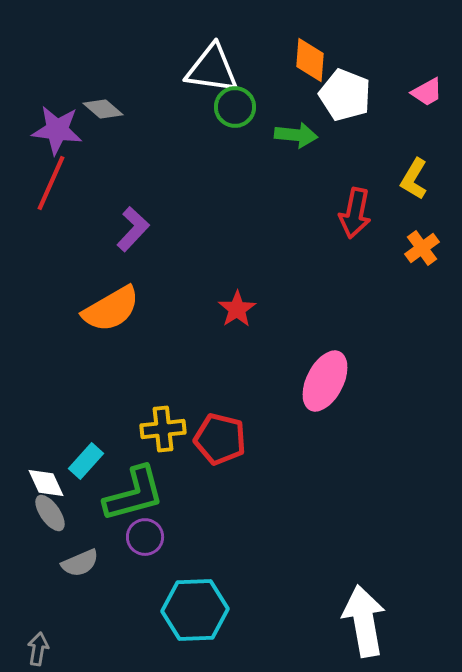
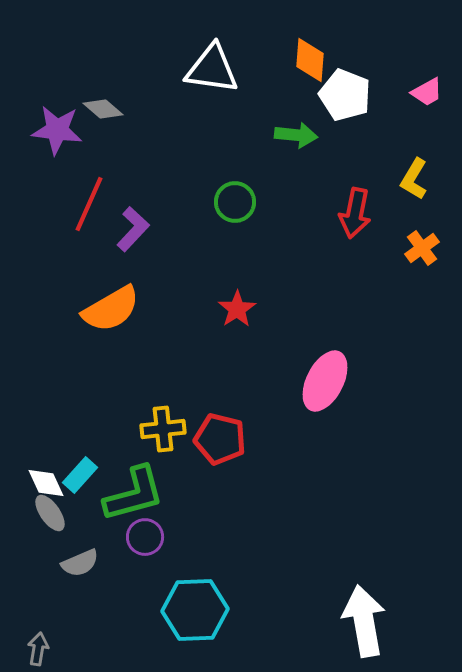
green circle: moved 95 px down
red line: moved 38 px right, 21 px down
cyan rectangle: moved 6 px left, 14 px down
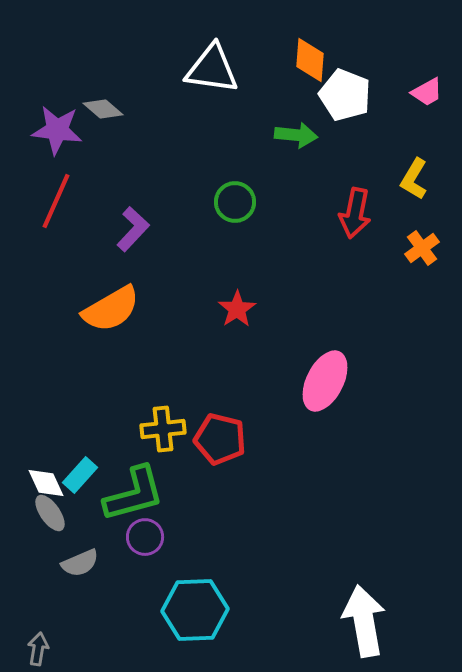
red line: moved 33 px left, 3 px up
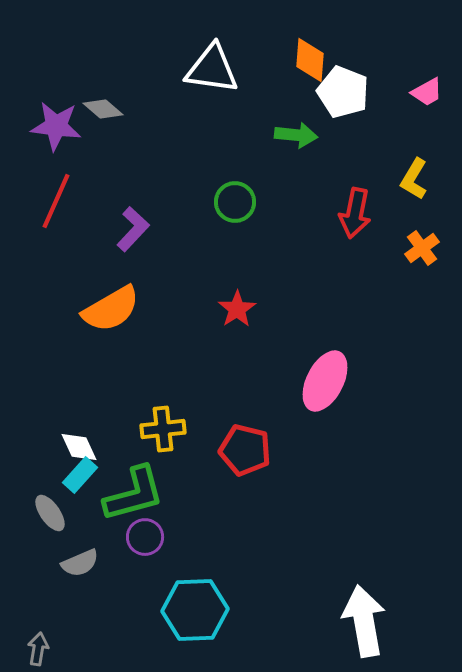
white pentagon: moved 2 px left, 3 px up
purple star: moved 1 px left, 4 px up
red pentagon: moved 25 px right, 11 px down
white diamond: moved 33 px right, 36 px up
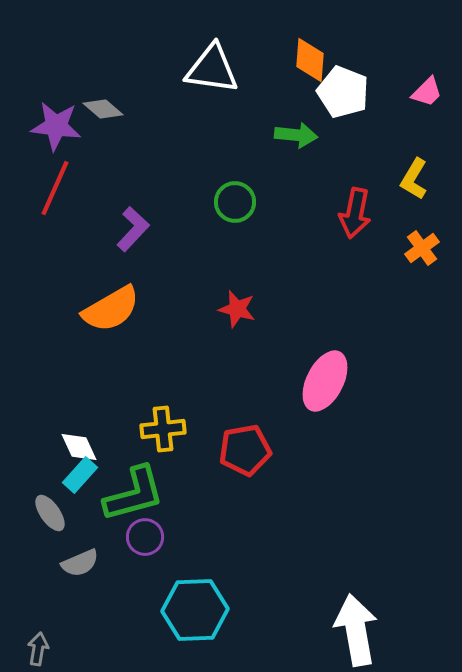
pink trapezoid: rotated 16 degrees counterclockwise
red line: moved 1 px left, 13 px up
red star: rotated 24 degrees counterclockwise
red pentagon: rotated 24 degrees counterclockwise
white arrow: moved 8 px left, 9 px down
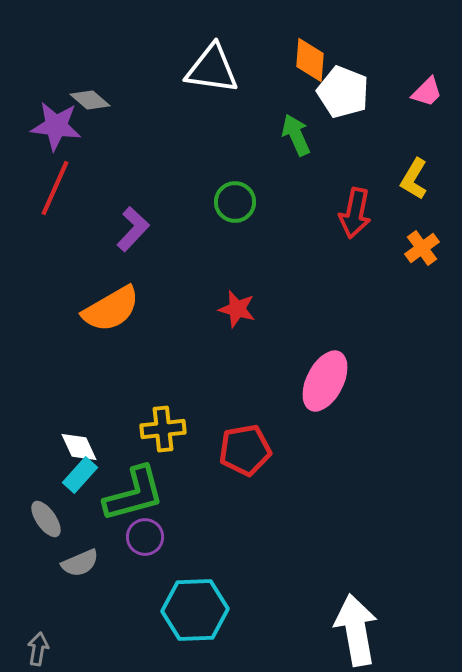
gray diamond: moved 13 px left, 9 px up
green arrow: rotated 120 degrees counterclockwise
gray ellipse: moved 4 px left, 6 px down
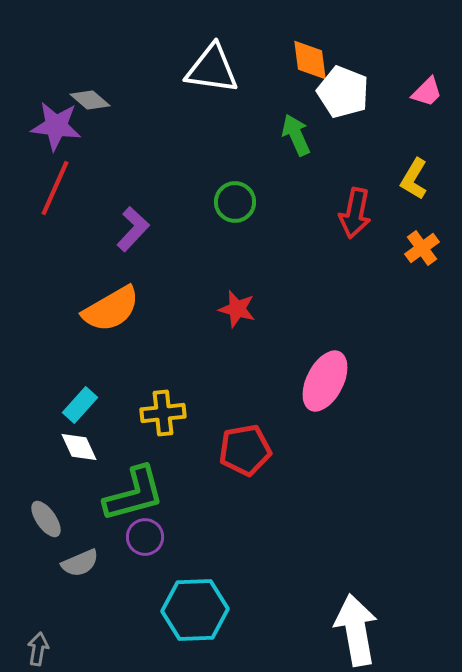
orange diamond: rotated 12 degrees counterclockwise
yellow cross: moved 16 px up
cyan rectangle: moved 70 px up
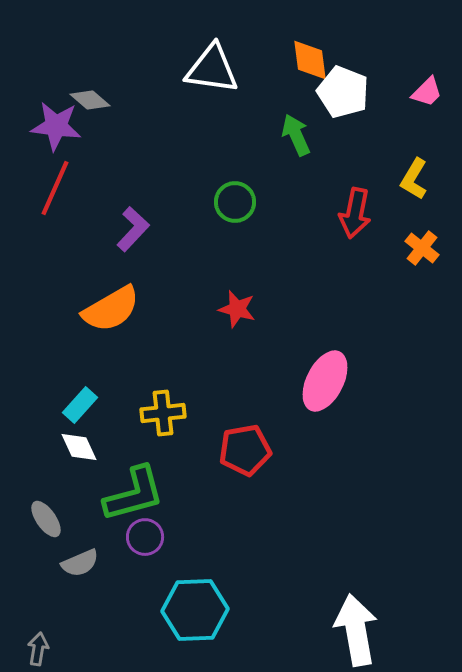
orange cross: rotated 16 degrees counterclockwise
